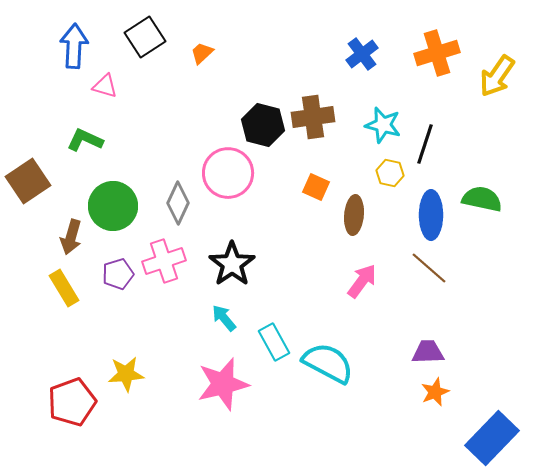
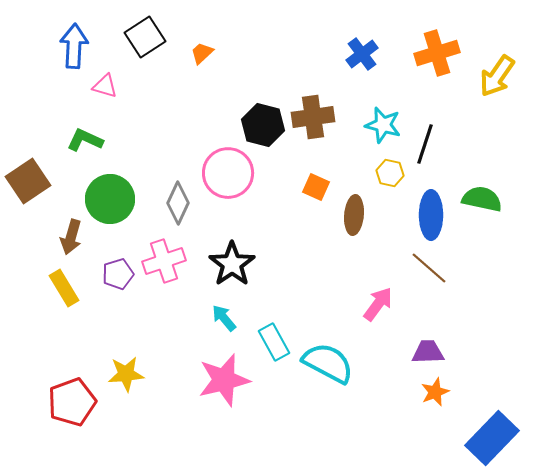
green circle: moved 3 px left, 7 px up
pink arrow: moved 16 px right, 23 px down
pink star: moved 1 px right, 4 px up
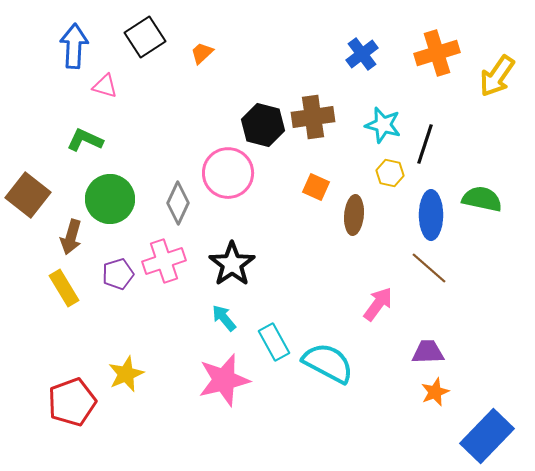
brown square: moved 14 px down; rotated 18 degrees counterclockwise
yellow star: rotated 18 degrees counterclockwise
blue rectangle: moved 5 px left, 2 px up
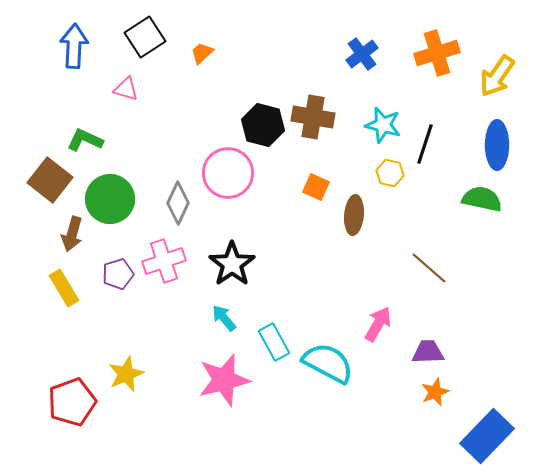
pink triangle: moved 21 px right, 3 px down
brown cross: rotated 18 degrees clockwise
brown square: moved 22 px right, 15 px up
blue ellipse: moved 66 px right, 70 px up
brown arrow: moved 1 px right, 3 px up
pink arrow: moved 20 px down; rotated 6 degrees counterclockwise
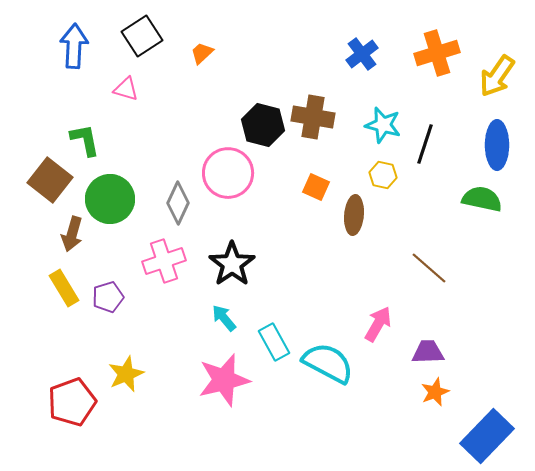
black square: moved 3 px left, 1 px up
green L-shape: rotated 54 degrees clockwise
yellow hexagon: moved 7 px left, 2 px down
purple pentagon: moved 10 px left, 23 px down
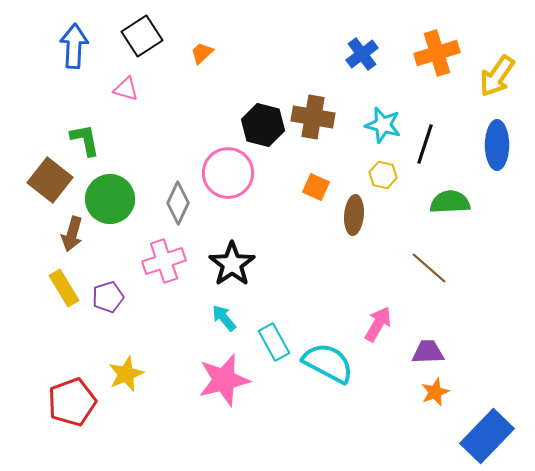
green semicircle: moved 32 px left, 3 px down; rotated 15 degrees counterclockwise
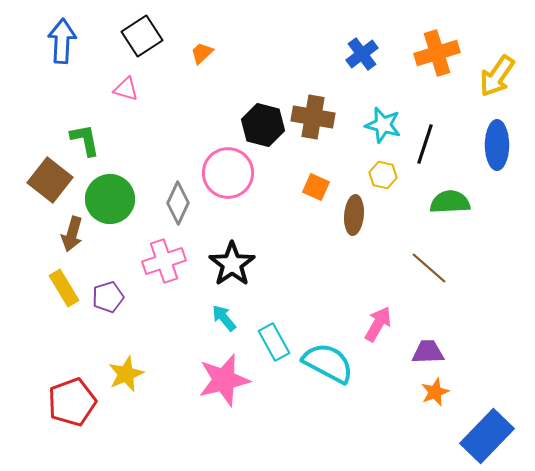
blue arrow: moved 12 px left, 5 px up
